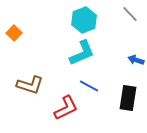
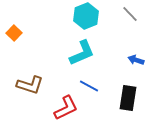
cyan hexagon: moved 2 px right, 4 px up
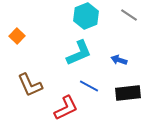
gray line: moved 1 px left, 1 px down; rotated 12 degrees counterclockwise
orange square: moved 3 px right, 3 px down
cyan L-shape: moved 3 px left
blue arrow: moved 17 px left
brown L-shape: rotated 48 degrees clockwise
black rectangle: moved 5 px up; rotated 75 degrees clockwise
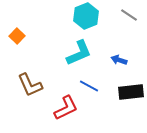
black rectangle: moved 3 px right, 1 px up
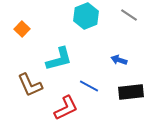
orange square: moved 5 px right, 7 px up
cyan L-shape: moved 20 px left, 6 px down; rotated 8 degrees clockwise
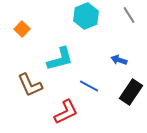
gray line: rotated 24 degrees clockwise
cyan L-shape: moved 1 px right
black rectangle: rotated 50 degrees counterclockwise
red L-shape: moved 4 px down
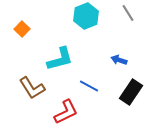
gray line: moved 1 px left, 2 px up
brown L-shape: moved 2 px right, 3 px down; rotated 8 degrees counterclockwise
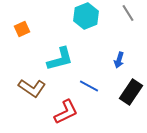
orange square: rotated 21 degrees clockwise
blue arrow: rotated 91 degrees counterclockwise
brown L-shape: rotated 24 degrees counterclockwise
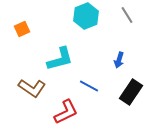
gray line: moved 1 px left, 2 px down
